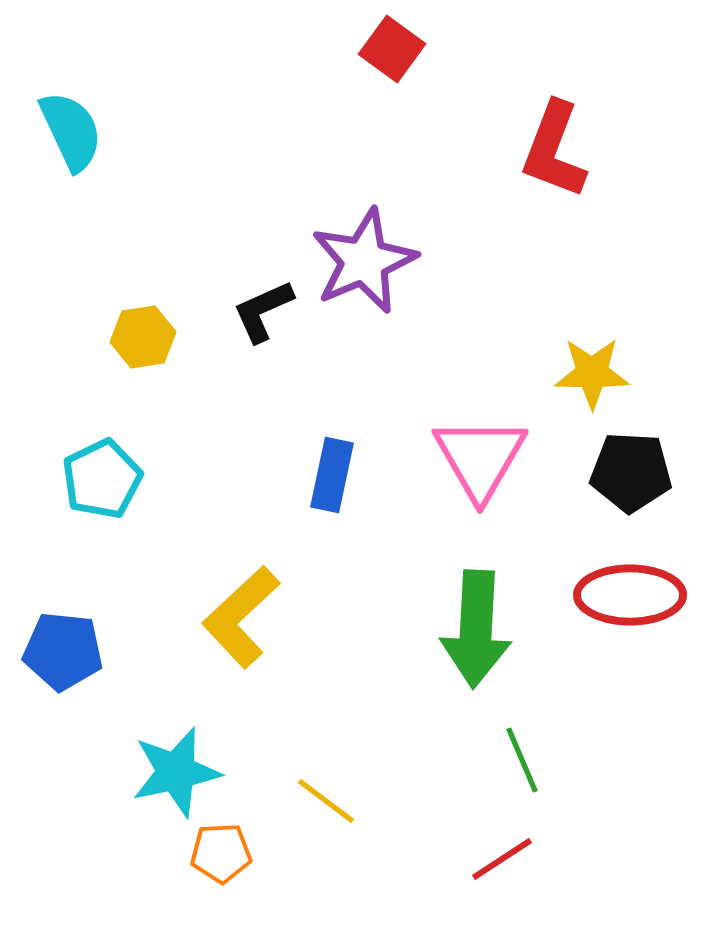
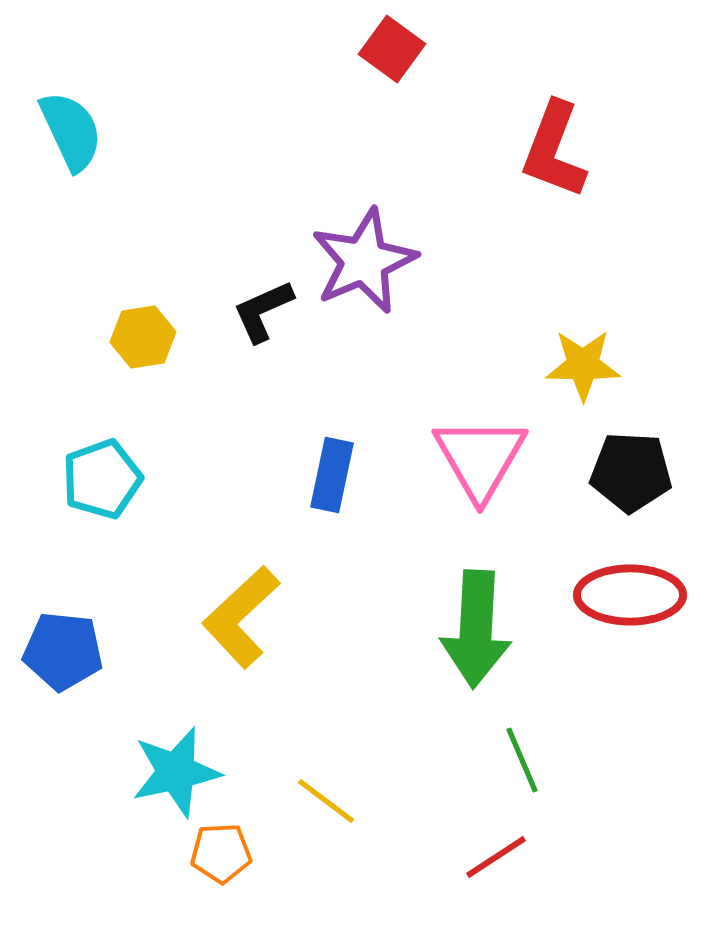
yellow star: moved 9 px left, 8 px up
cyan pentagon: rotated 6 degrees clockwise
red line: moved 6 px left, 2 px up
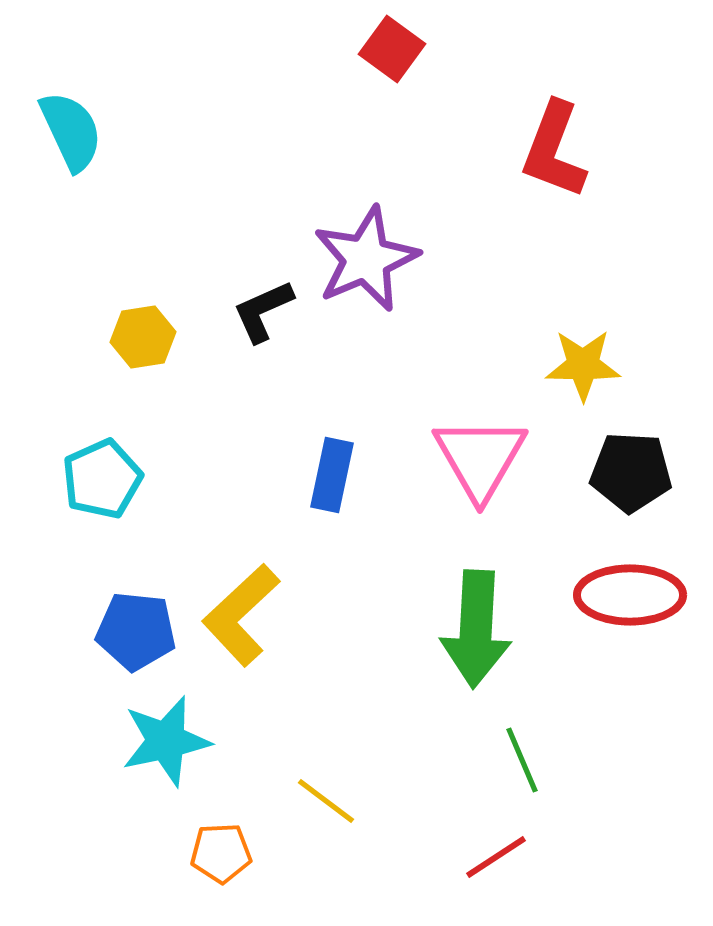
purple star: moved 2 px right, 2 px up
cyan pentagon: rotated 4 degrees counterclockwise
yellow L-shape: moved 2 px up
blue pentagon: moved 73 px right, 20 px up
cyan star: moved 10 px left, 31 px up
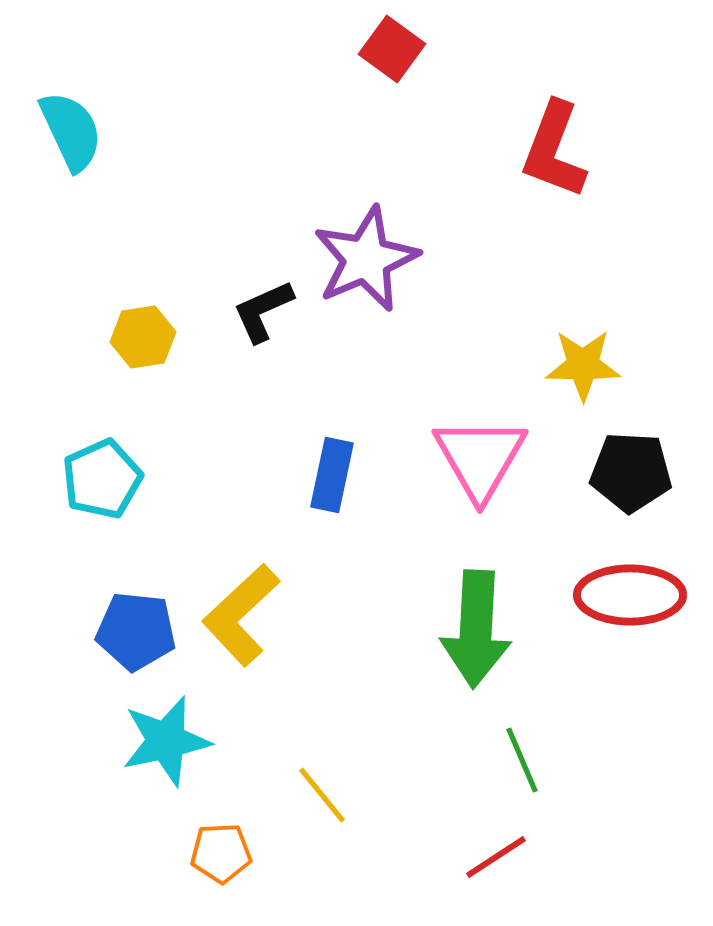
yellow line: moved 4 px left, 6 px up; rotated 14 degrees clockwise
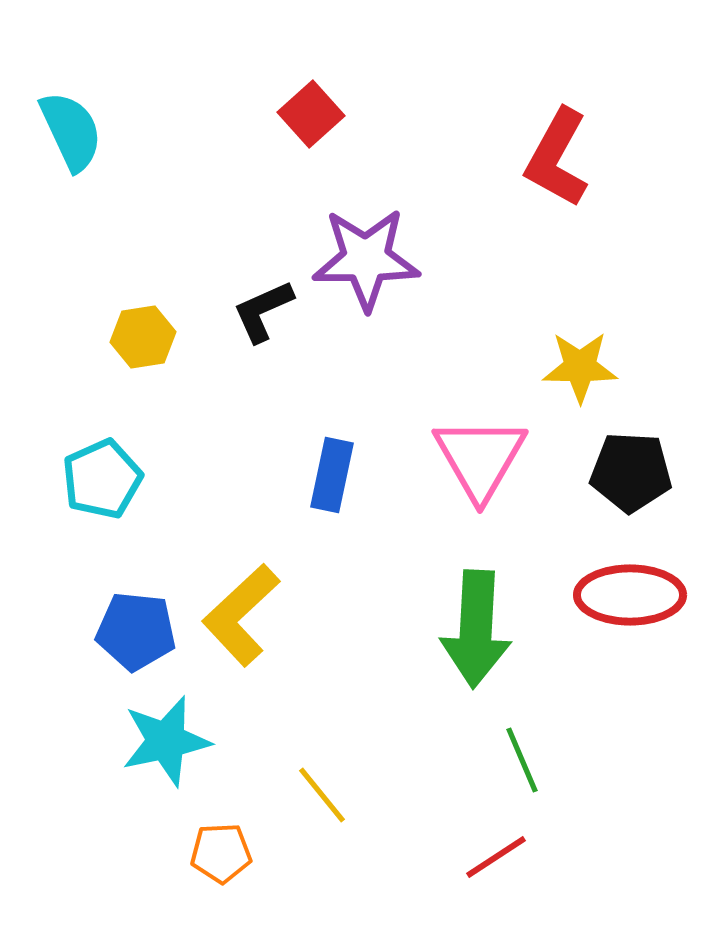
red square: moved 81 px left, 65 px down; rotated 12 degrees clockwise
red L-shape: moved 3 px right, 8 px down; rotated 8 degrees clockwise
purple star: rotated 23 degrees clockwise
yellow star: moved 3 px left, 2 px down
